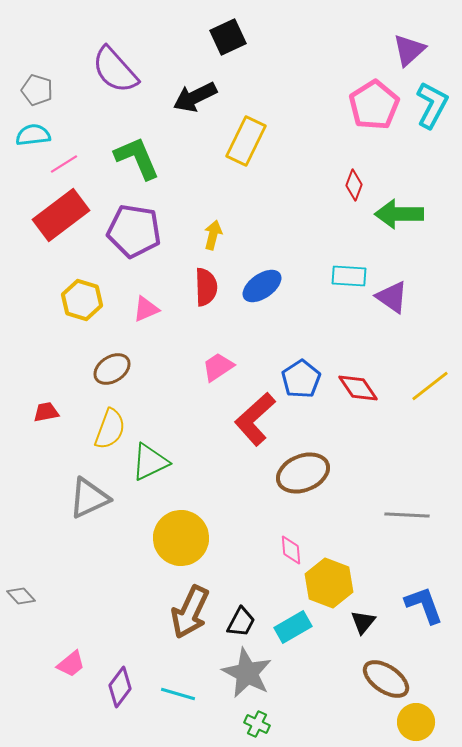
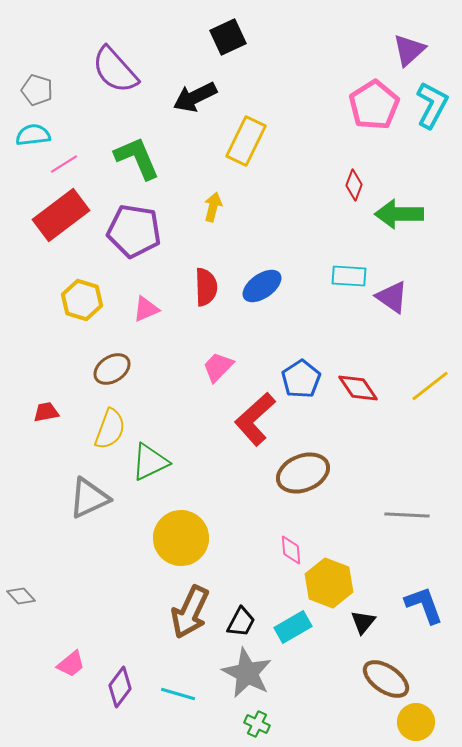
yellow arrow at (213, 235): moved 28 px up
pink trapezoid at (218, 367): rotated 12 degrees counterclockwise
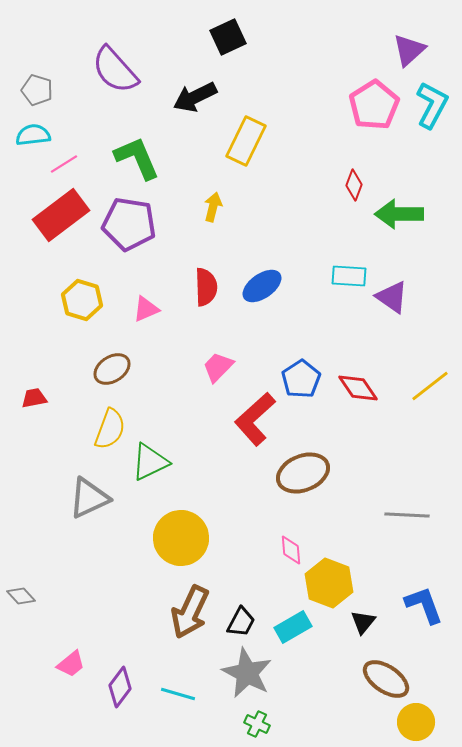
purple pentagon at (134, 231): moved 5 px left, 7 px up
red trapezoid at (46, 412): moved 12 px left, 14 px up
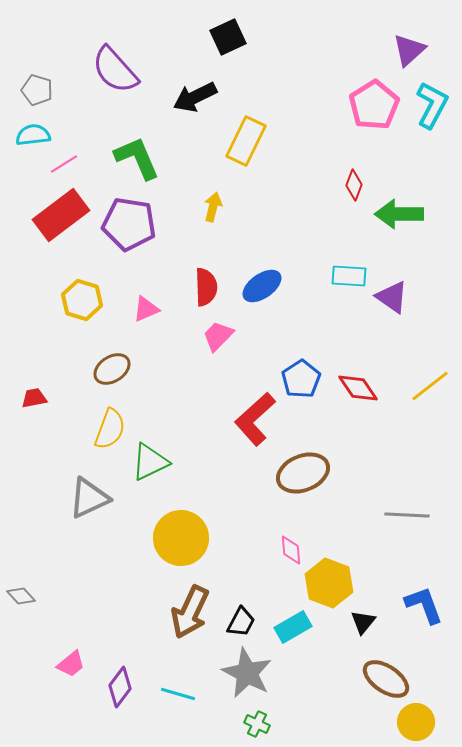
pink trapezoid at (218, 367): moved 31 px up
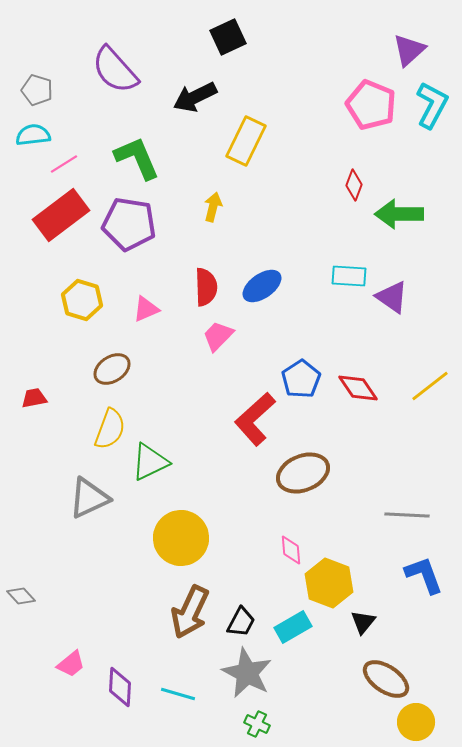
pink pentagon at (374, 105): moved 3 px left; rotated 18 degrees counterclockwise
blue L-shape at (424, 605): moved 30 px up
purple diamond at (120, 687): rotated 33 degrees counterclockwise
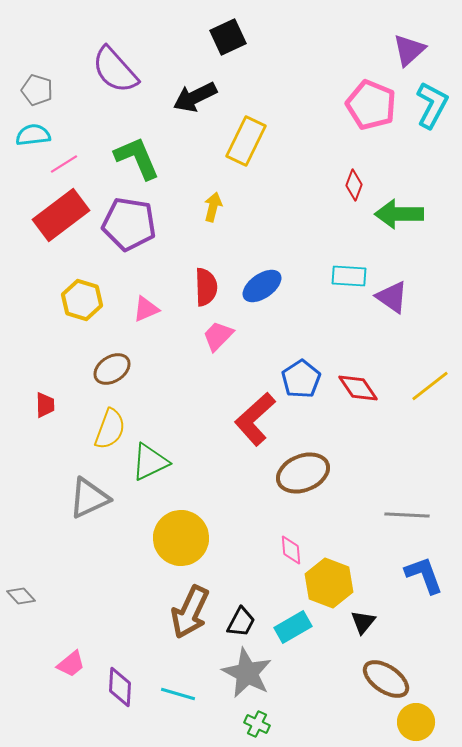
red trapezoid at (34, 398): moved 11 px right, 7 px down; rotated 100 degrees clockwise
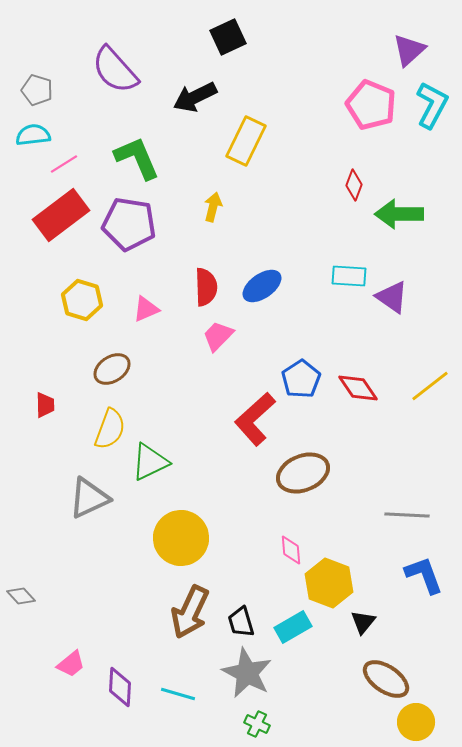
black trapezoid at (241, 622): rotated 136 degrees clockwise
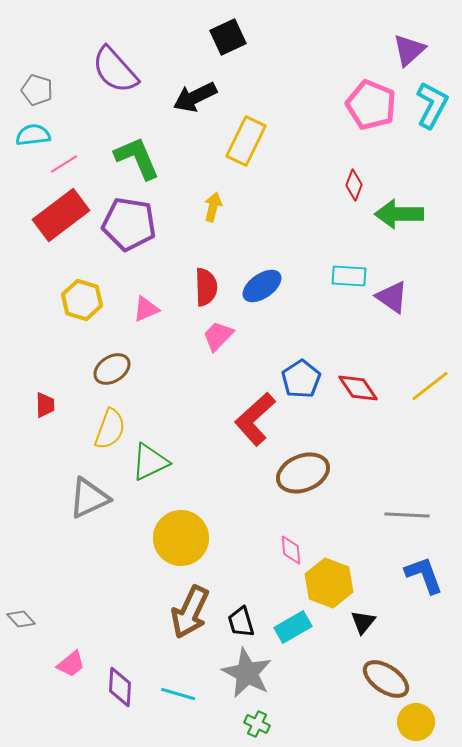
gray diamond at (21, 596): moved 23 px down
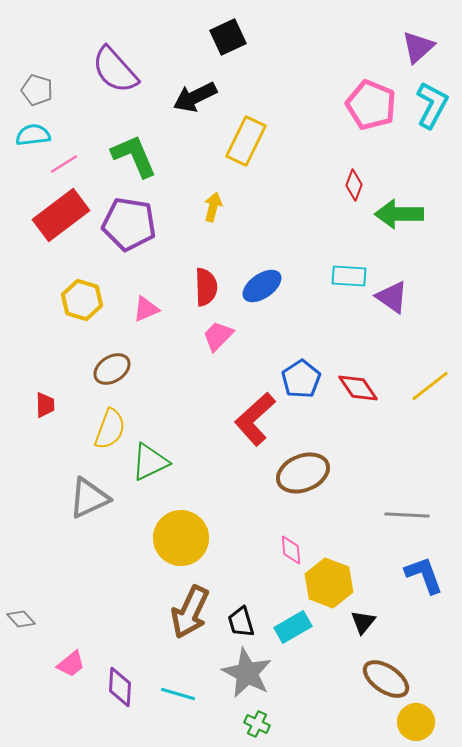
purple triangle at (409, 50): moved 9 px right, 3 px up
green L-shape at (137, 158): moved 3 px left, 2 px up
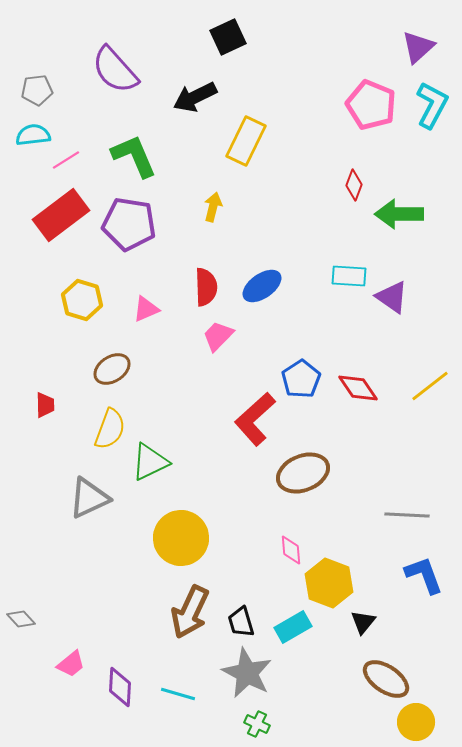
gray pentagon at (37, 90): rotated 24 degrees counterclockwise
pink line at (64, 164): moved 2 px right, 4 px up
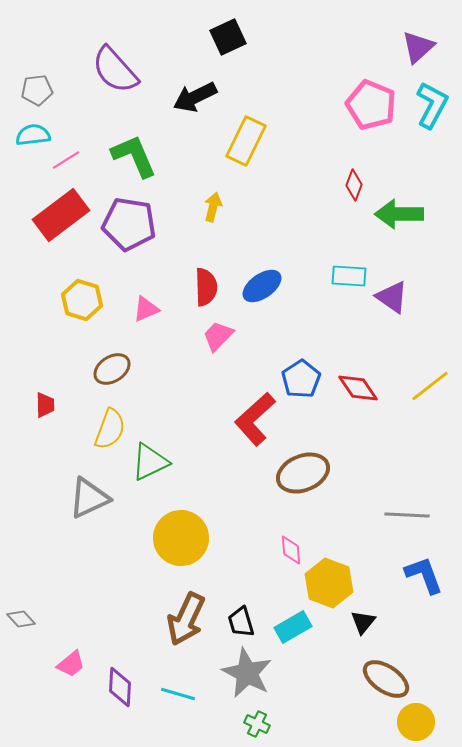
brown arrow at (190, 612): moved 4 px left, 7 px down
